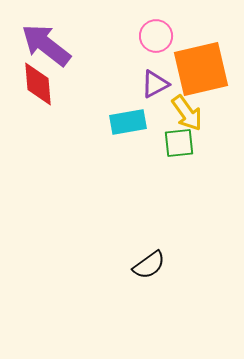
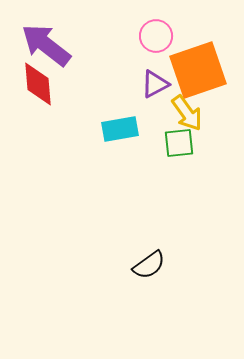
orange square: moved 3 px left, 1 px down; rotated 6 degrees counterclockwise
cyan rectangle: moved 8 px left, 7 px down
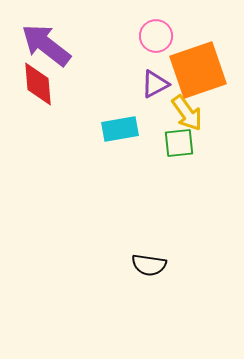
black semicircle: rotated 44 degrees clockwise
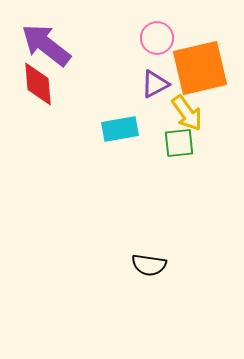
pink circle: moved 1 px right, 2 px down
orange square: moved 2 px right, 2 px up; rotated 6 degrees clockwise
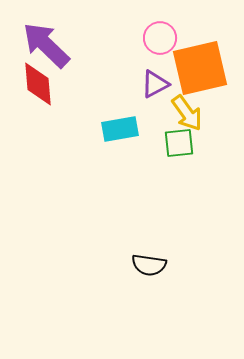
pink circle: moved 3 px right
purple arrow: rotated 6 degrees clockwise
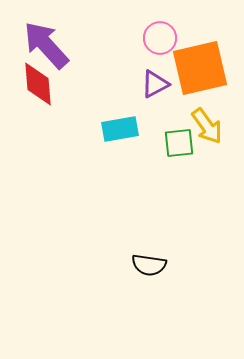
purple arrow: rotated 4 degrees clockwise
yellow arrow: moved 20 px right, 13 px down
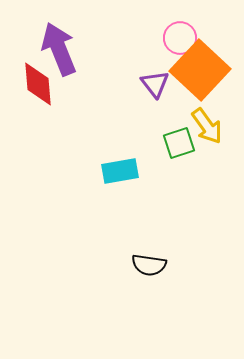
pink circle: moved 20 px right
purple arrow: moved 13 px right, 4 px down; rotated 20 degrees clockwise
orange square: moved 2 px down; rotated 34 degrees counterclockwise
purple triangle: rotated 40 degrees counterclockwise
cyan rectangle: moved 42 px down
green square: rotated 12 degrees counterclockwise
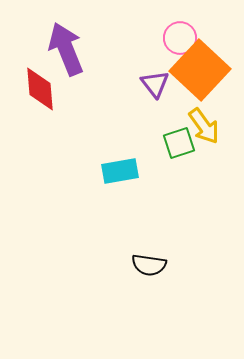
purple arrow: moved 7 px right
red diamond: moved 2 px right, 5 px down
yellow arrow: moved 3 px left
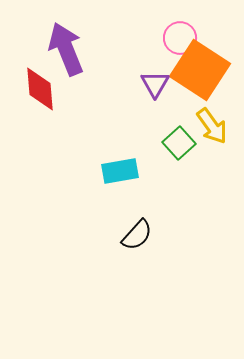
orange square: rotated 10 degrees counterclockwise
purple triangle: rotated 8 degrees clockwise
yellow arrow: moved 8 px right
green square: rotated 24 degrees counterclockwise
black semicircle: moved 12 px left, 30 px up; rotated 56 degrees counterclockwise
